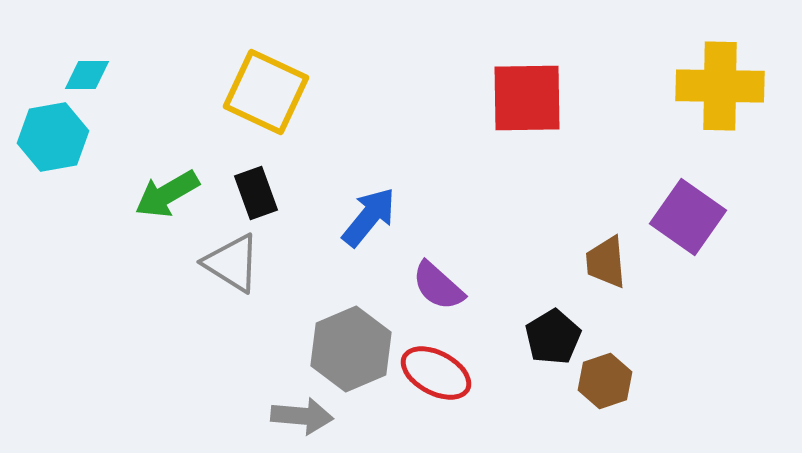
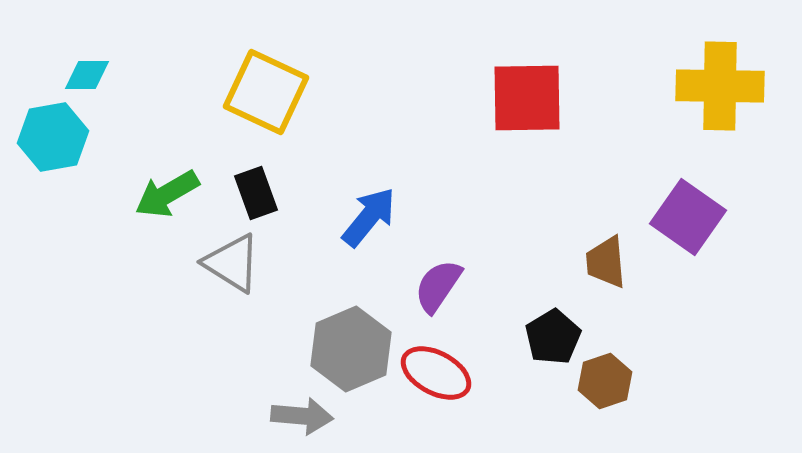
purple semicircle: rotated 82 degrees clockwise
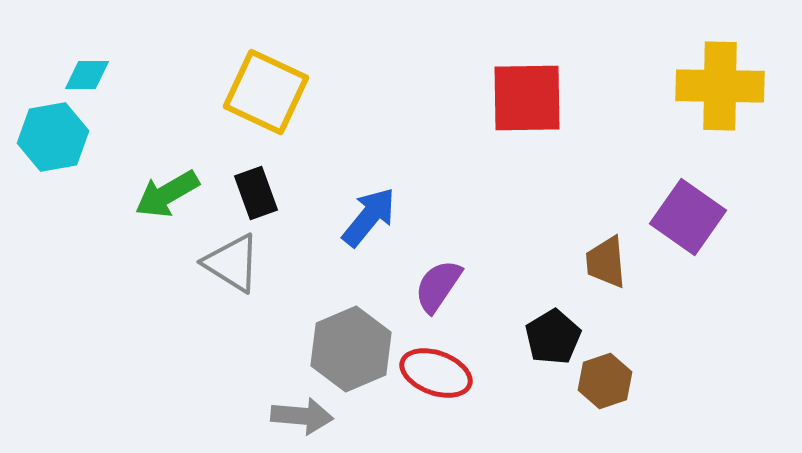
red ellipse: rotated 8 degrees counterclockwise
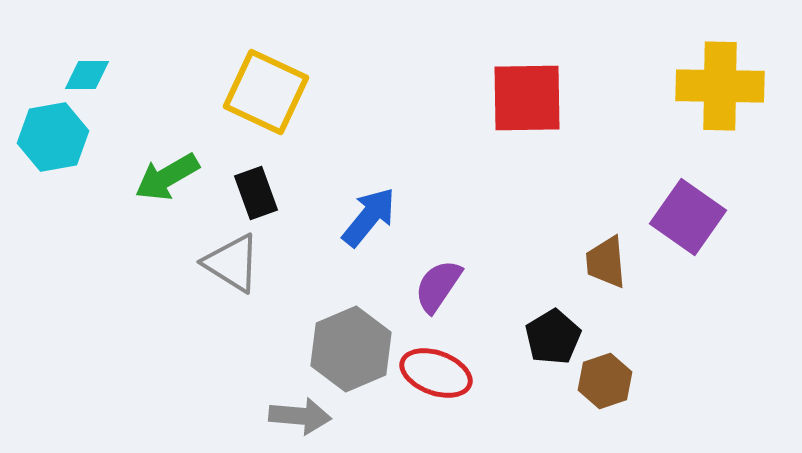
green arrow: moved 17 px up
gray arrow: moved 2 px left
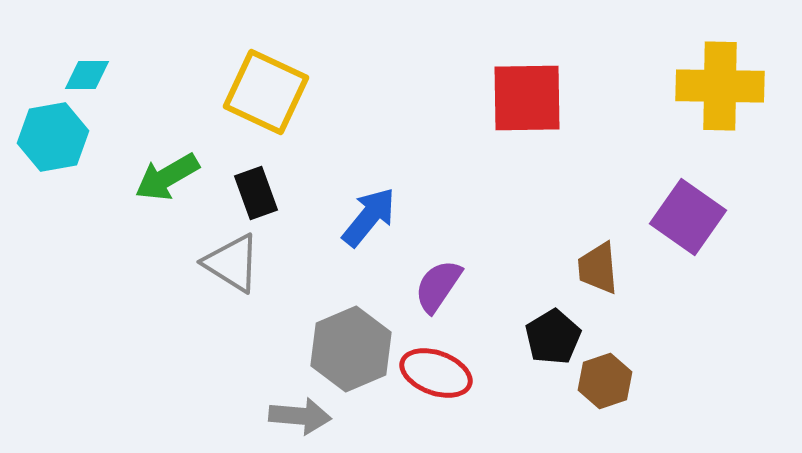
brown trapezoid: moved 8 px left, 6 px down
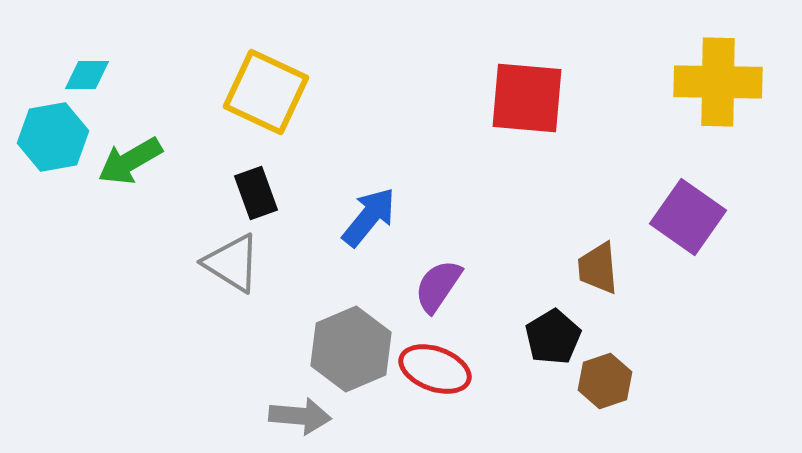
yellow cross: moved 2 px left, 4 px up
red square: rotated 6 degrees clockwise
green arrow: moved 37 px left, 16 px up
red ellipse: moved 1 px left, 4 px up
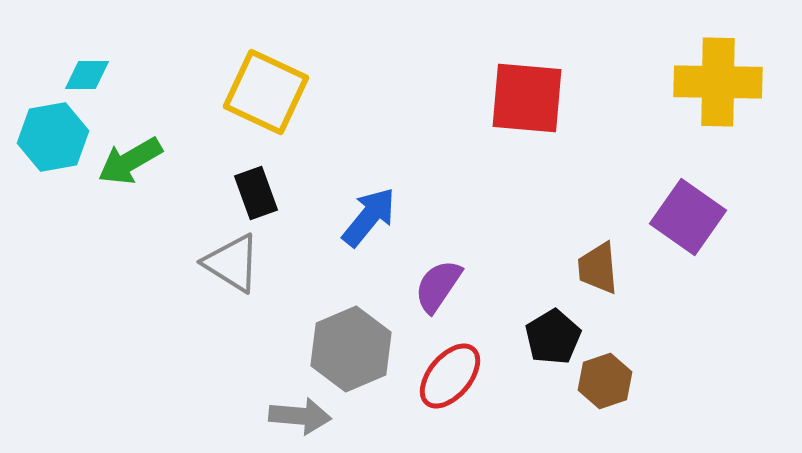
red ellipse: moved 15 px right, 7 px down; rotated 70 degrees counterclockwise
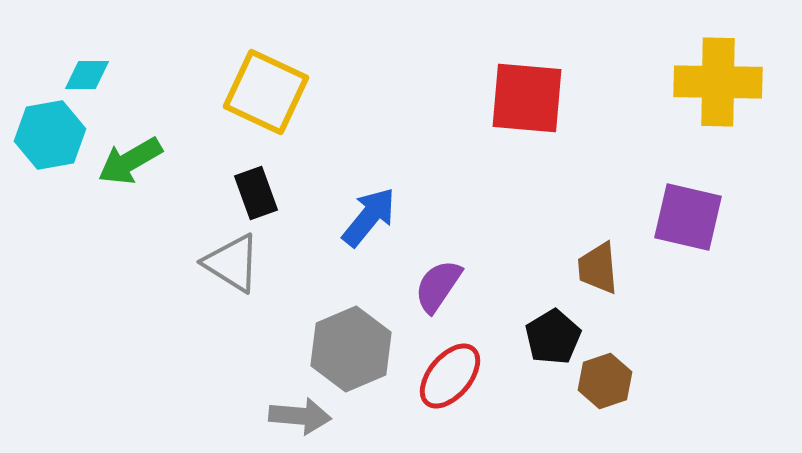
cyan hexagon: moved 3 px left, 2 px up
purple square: rotated 22 degrees counterclockwise
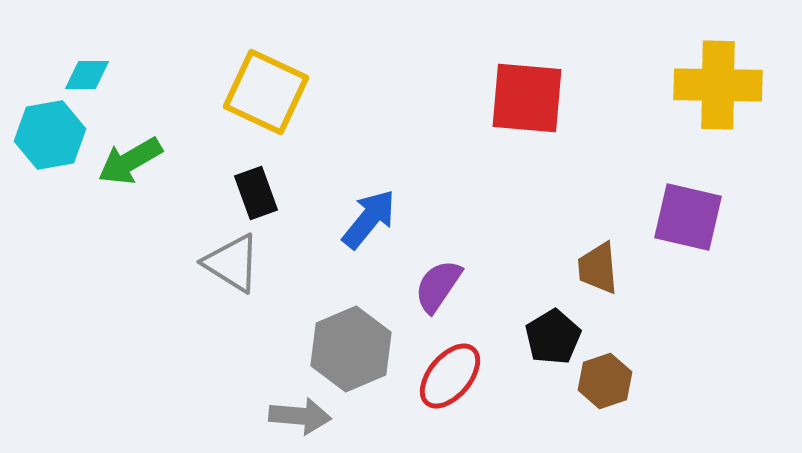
yellow cross: moved 3 px down
blue arrow: moved 2 px down
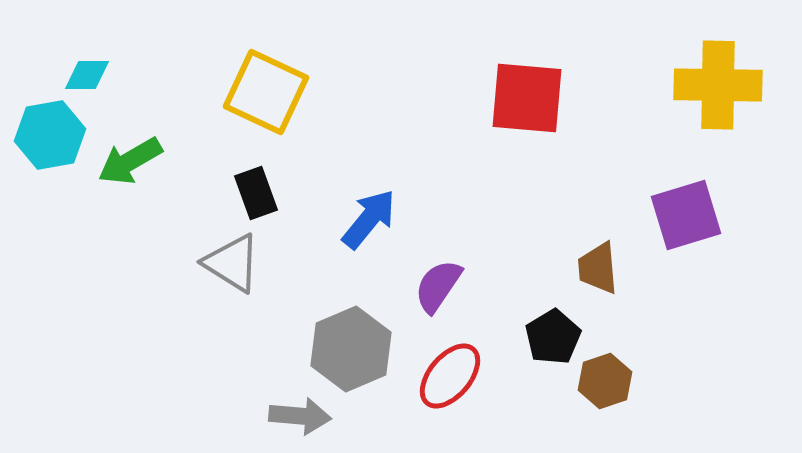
purple square: moved 2 px left, 2 px up; rotated 30 degrees counterclockwise
